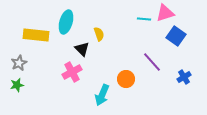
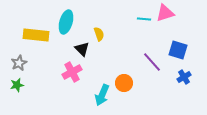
blue square: moved 2 px right, 14 px down; rotated 18 degrees counterclockwise
orange circle: moved 2 px left, 4 px down
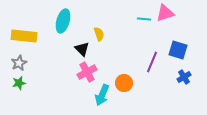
cyan ellipse: moved 3 px left, 1 px up
yellow rectangle: moved 12 px left, 1 px down
purple line: rotated 65 degrees clockwise
pink cross: moved 15 px right
green star: moved 2 px right, 2 px up
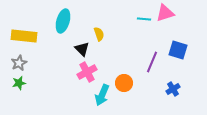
blue cross: moved 11 px left, 12 px down
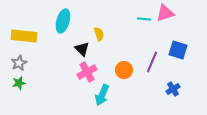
orange circle: moved 13 px up
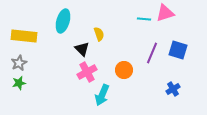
purple line: moved 9 px up
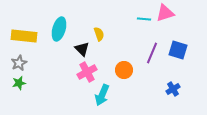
cyan ellipse: moved 4 px left, 8 px down
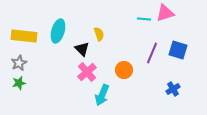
cyan ellipse: moved 1 px left, 2 px down
pink cross: rotated 12 degrees counterclockwise
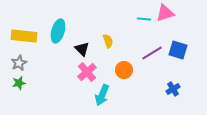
yellow semicircle: moved 9 px right, 7 px down
purple line: rotated 35 degrees clockwise
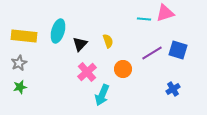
black triangle: moved 2 px left, 5 px up; rotated 28 degrees clockwise
orange circle: moved 1 px left, 1 px up
green star: moved 1 px right, 4 px down
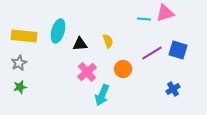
black triangle: rotated 42 degrees clockwise
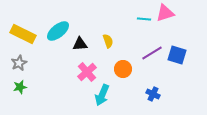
cyan ellipse: rotated 35 degrees clockwise
yellow rectangle: moved 1 px left, 2 px up; rotated 20 degrees clockwise
blue square: moved 1 px left, 5 px down
blue cross: moved 20 px left, 5 px down; rotated 32 degrees counterclockwise
